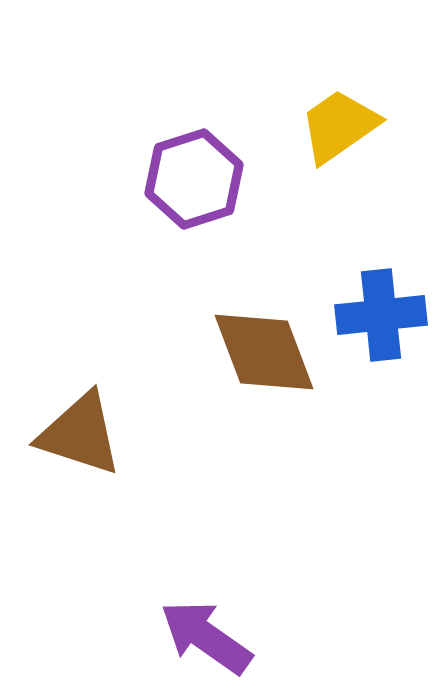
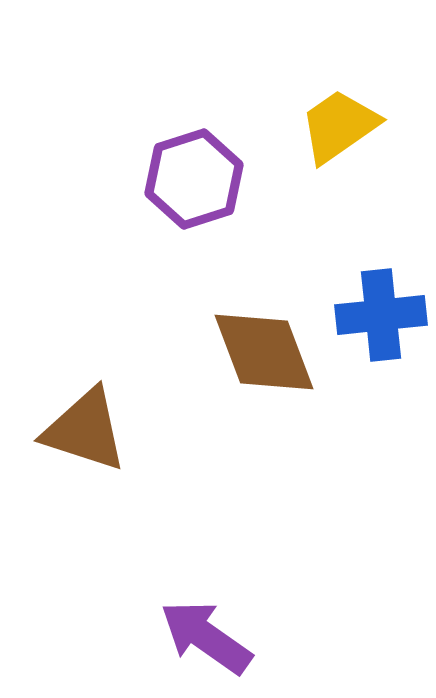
brown triangle: moved 5 px right, 4 px up
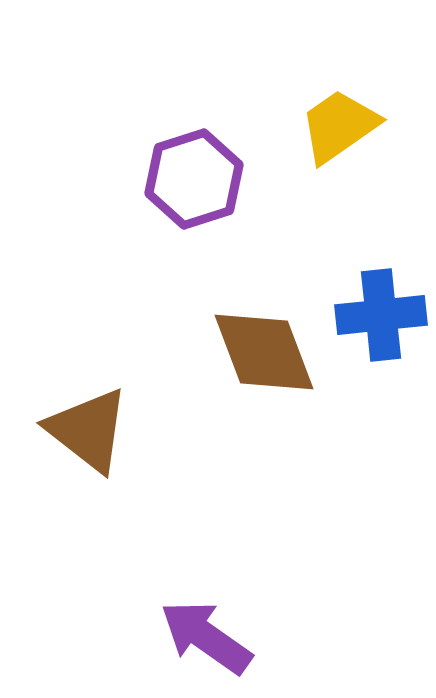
brown triangle: moved 3 px right; rotated 20 degrees clockwise
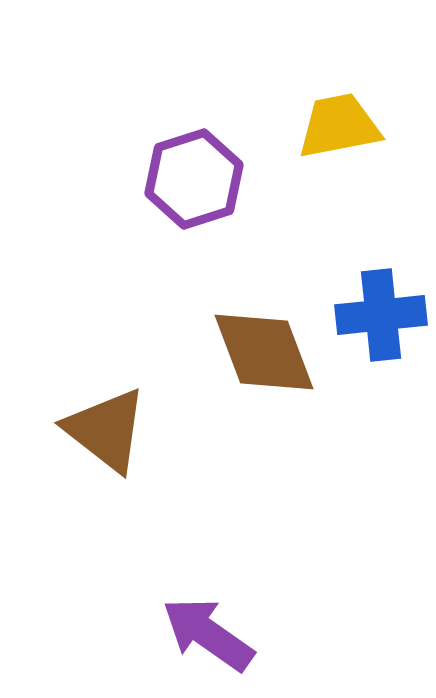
yellow trapezoid: rotated 24 degrees clockwise
brown triangle: moved 18 px right
purple arrow: moved 2 px right, 3 px up
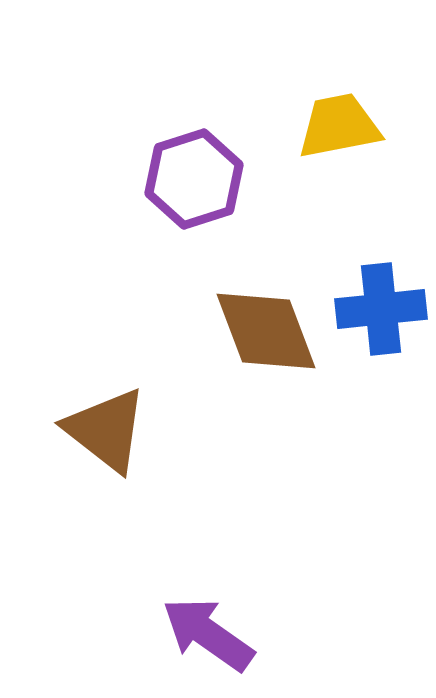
blue cross: moved 6 px up
brown diamond: moved 2 px right, 21 px up
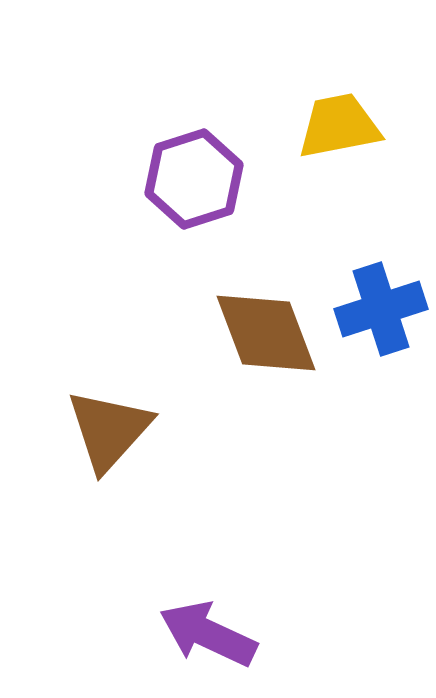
blue cross: rotated 12 degrees counterclockwise
brown diamond: moved 2 px down
brown triangle: moved 3 px right; rotated 34 degrees clockwise
purple arrow: rotated 10 degrees counterclockwise
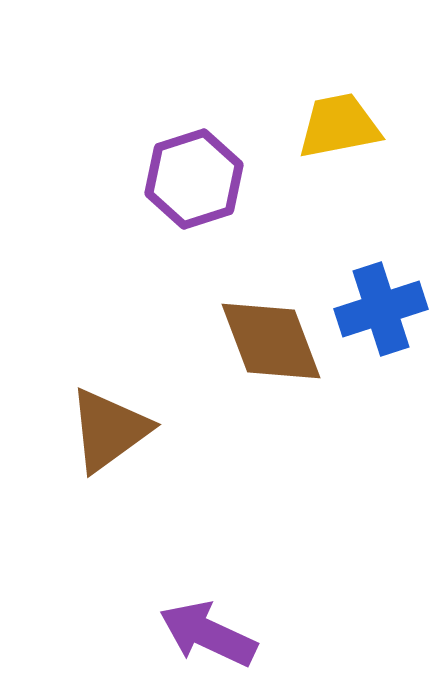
brown diamond: moved 5 px right, 8 px down
brown triangle: rotated 12 degrees clockwise
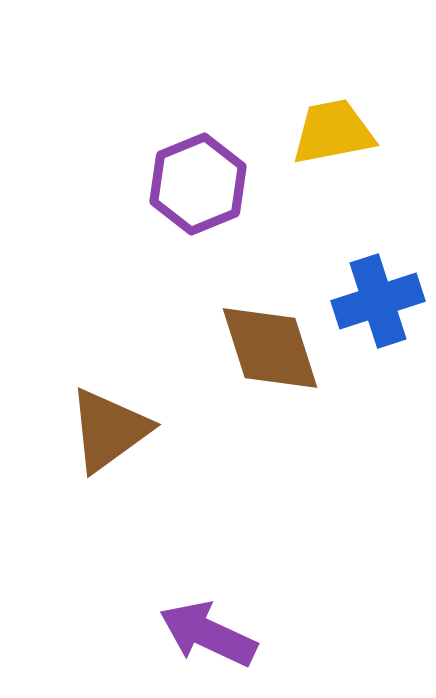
yellow trapezoid: moved 6 px left, 6 px down
purple hexagon: moved 4 px right, 5 px down; rotated 4 degrees counterclockwise
blue cross: moved 3 px left, 8 px up
brown diamond: moved 1 px left, 7 px down; rotated 3 degrees clockwise
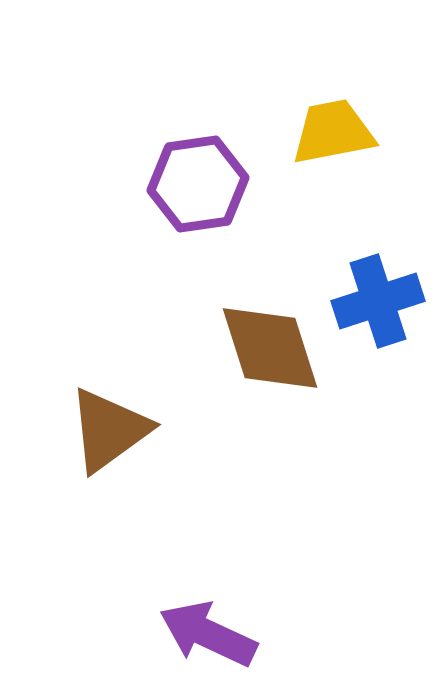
purple hexagon: rotated 14 degrees clockwise
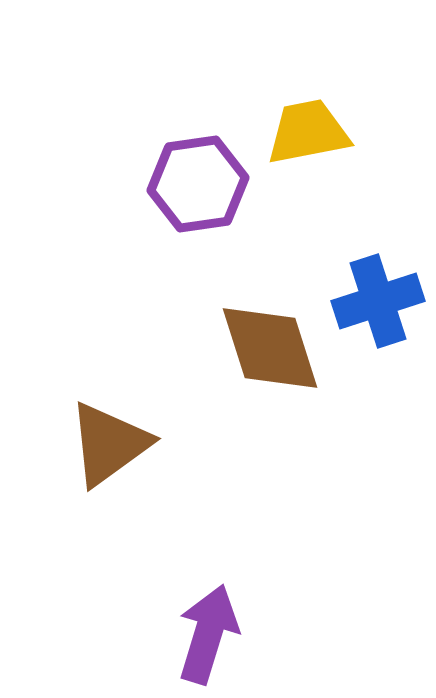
yellow trapezoid: moved 25 px left
brown triangle: moved 14 px down
purple arrow: rotated 82 degrees clockwise
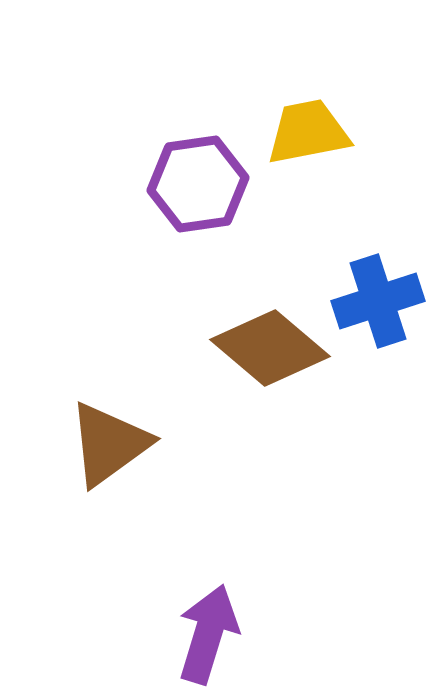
brown diamond: rotated 32 degrees counterclockwise
